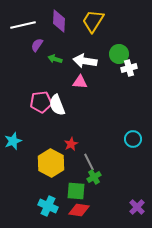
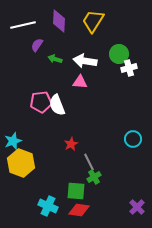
yellow hexagon: moved 30 px left; rotated 8 degrees counterclockwise
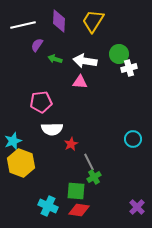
white semicircle: moved 5 px left, 24 px down; rotated 70 degrees counterclockwise
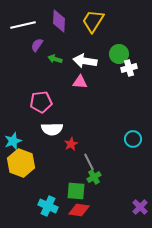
purple cross: moved 3 px right
